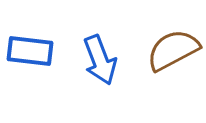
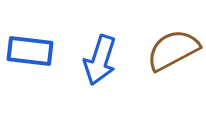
blue arrow: rotated 39 degrees clockwise
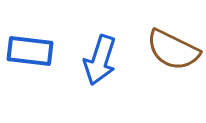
brown semicircle: rotated 126 degrees counterclockwise
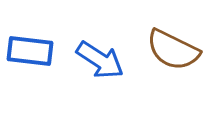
blue arrow: rotated 75 degrees counterclockwise
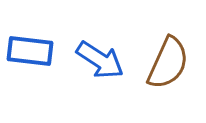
brown semicircle: moved 5 px left, 13 px down; rotated 92 degrees counterclockwise
